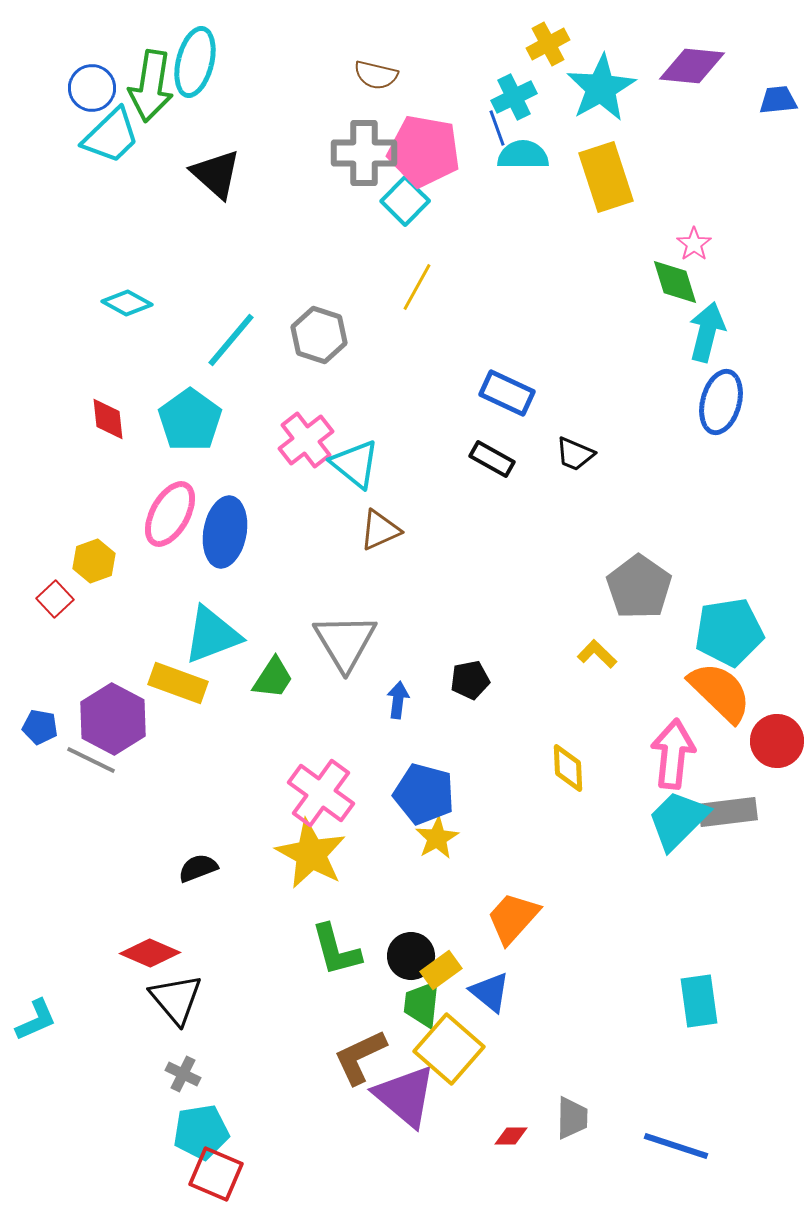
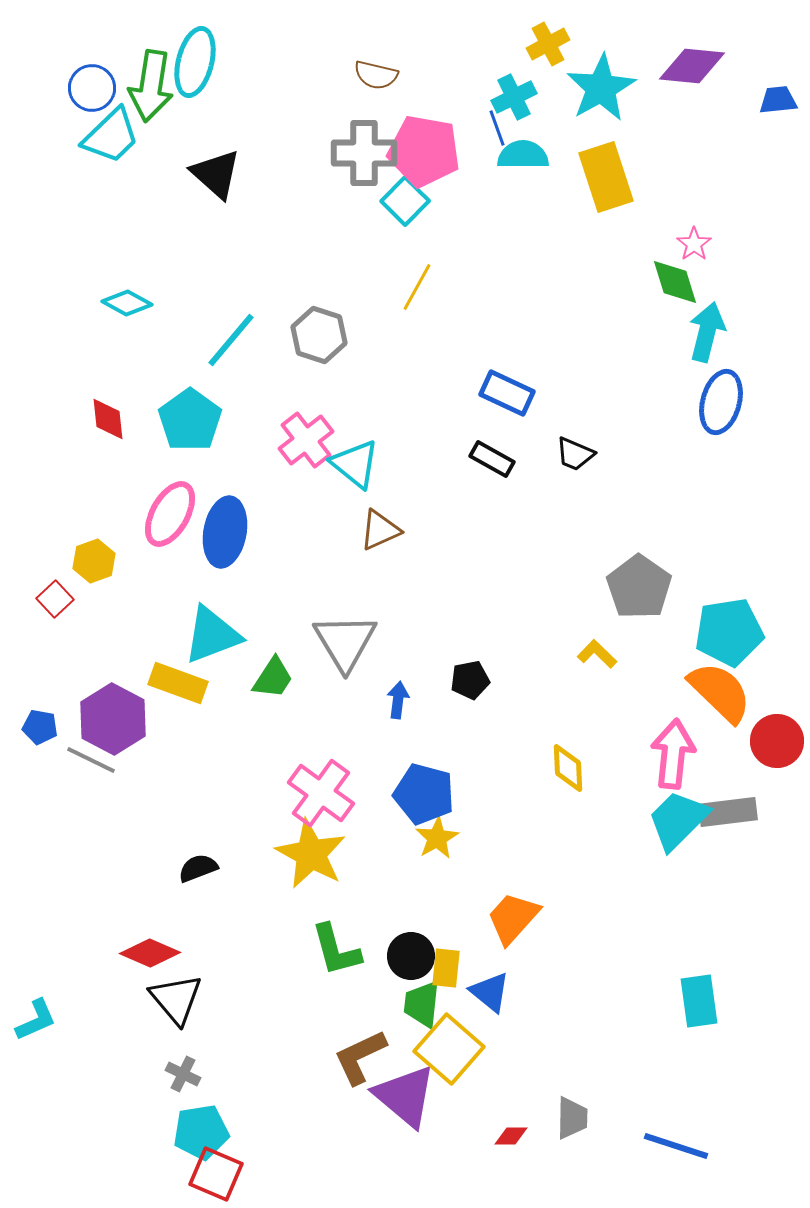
yellow rectangle at (441, 970): moved 5 px right, 2 px up; rotated 48 degrees counterclockwise
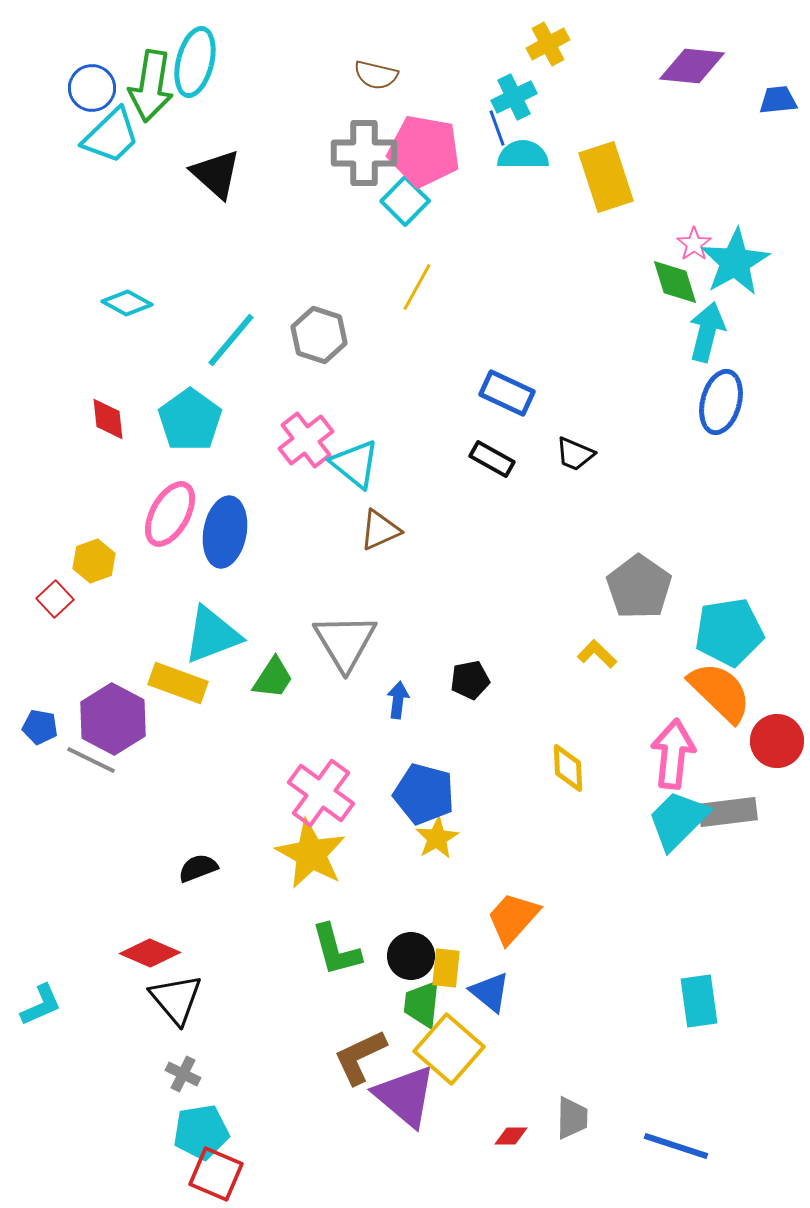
cyan star at (601, 88): moved 134 px right, 174 px down
cyan L-shape at (36, 1020): moved 5 px right, 15 px up
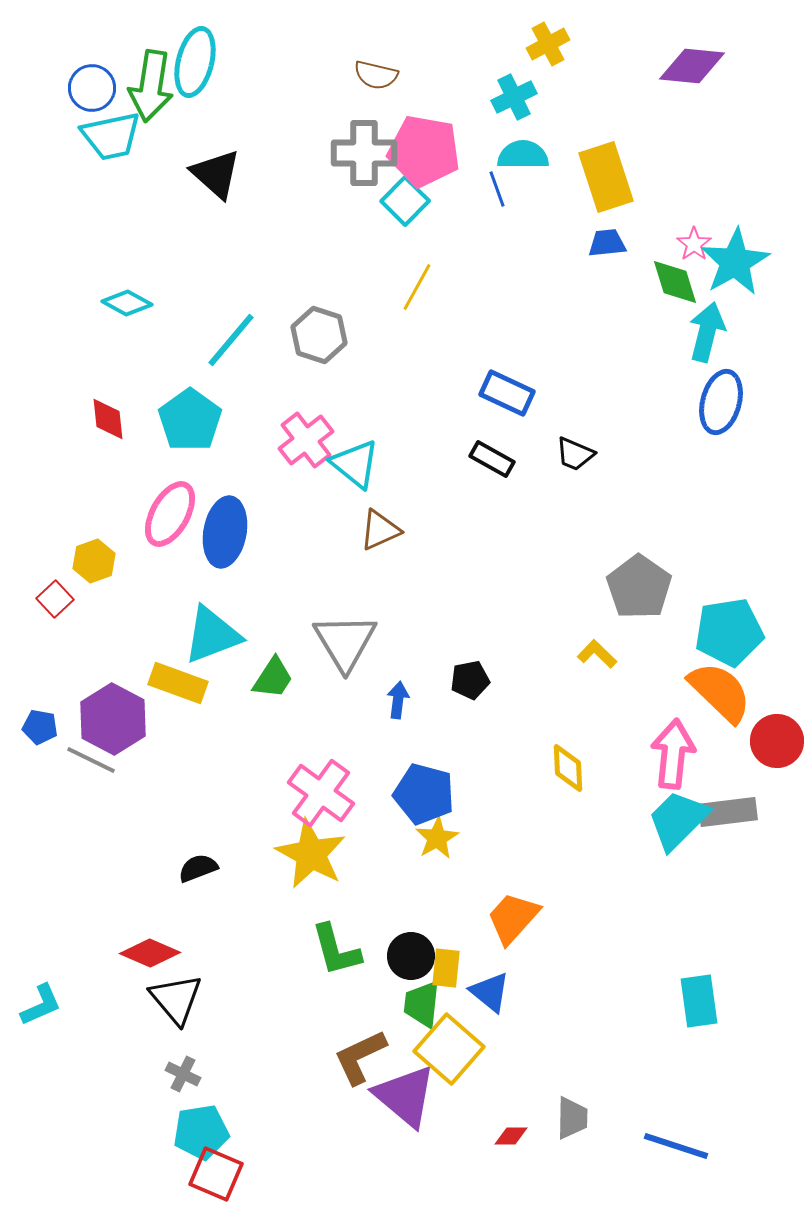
blue trapezoid at (778, 100): moved 171 px left, 143 px down
blue line at (497, 128): moved 61 px down
cyan trapezoid at (111, 136): rotated 32 degrees clockwise
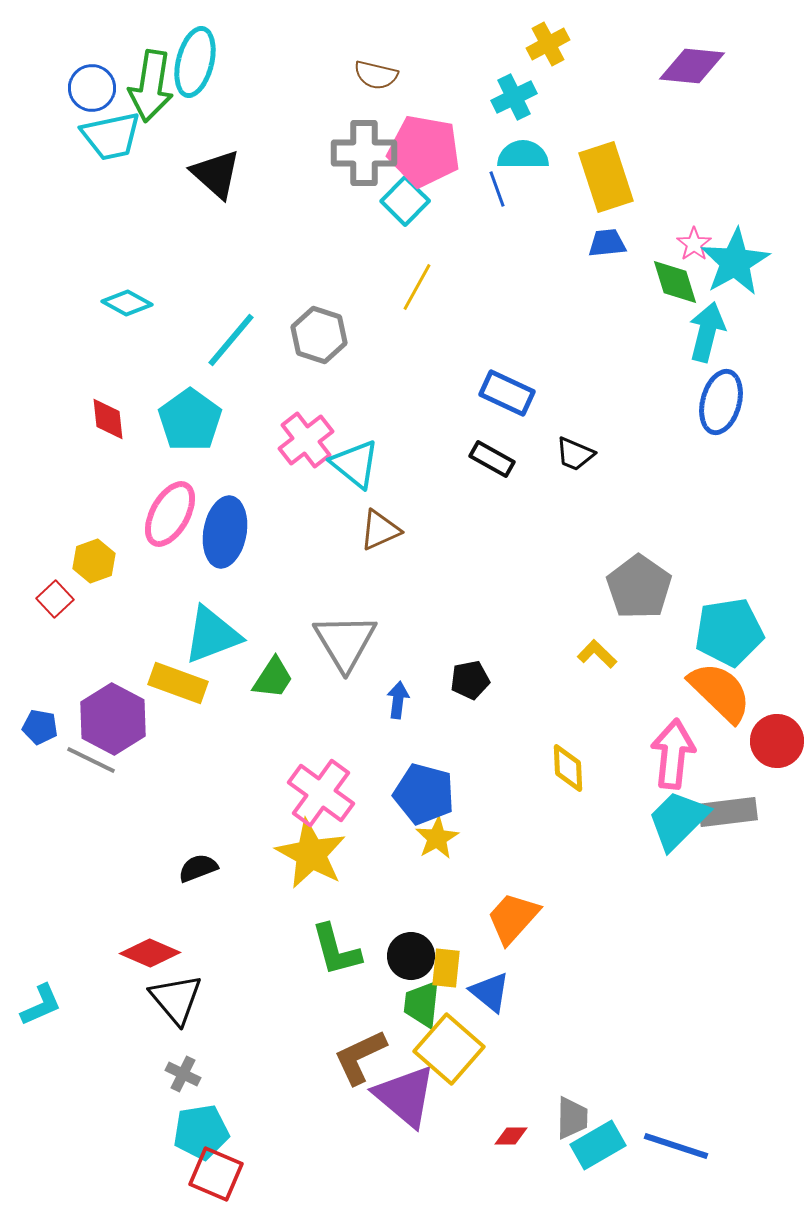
cyan rectangle at (699, 1001): moved 101 px left, 144 px down; rotated 68 degrees clockwise
